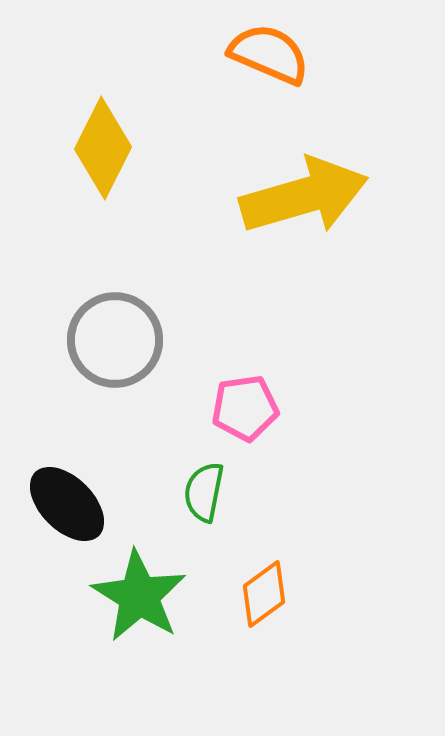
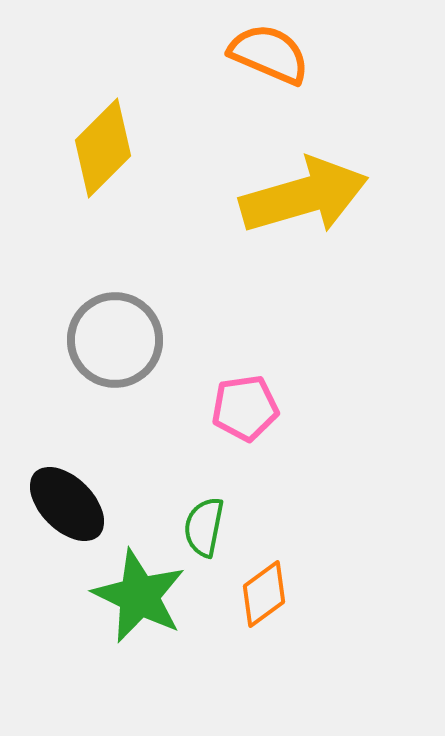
yellow diamond: rotated 18 degrees clockwise
green semicircle: moved 35 px down
green star: rotated 6 degrees counterclockwise
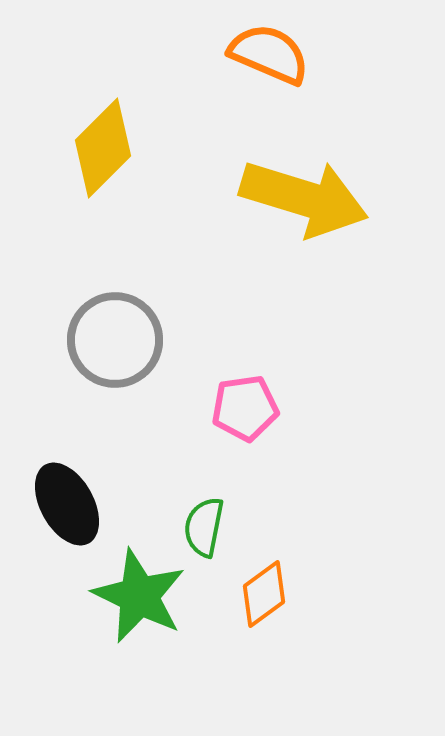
yellow arrow: moved 2 px down; rotated 33 degrees clockwise
black ellipse: rotated 16 degrees clockwise
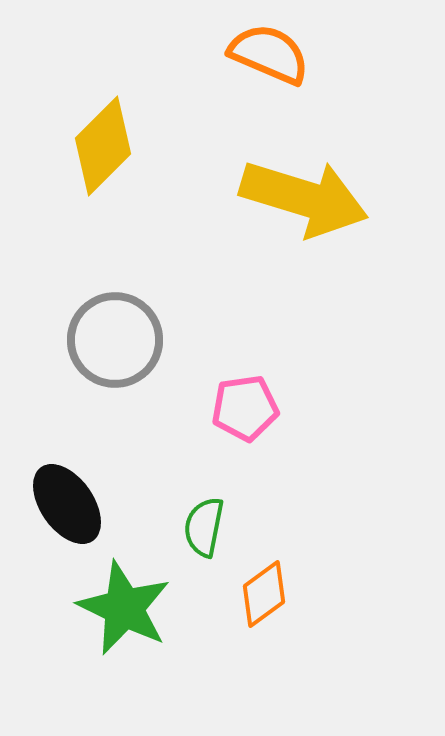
yellow diamond: moved 2 px up
black ellipse: rotated 6 degrees counterclockwise
green star: moved 15 px left, 12 px down
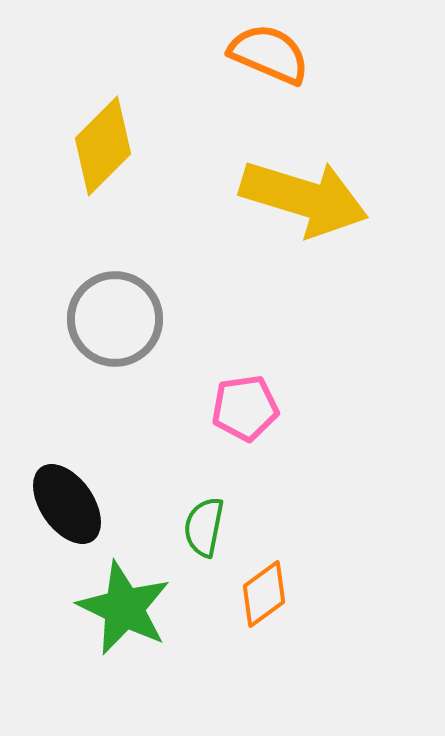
gray circle: moved 21 px up
